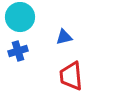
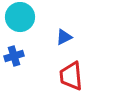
blue triangle: rotated 12 degrees counterclockwise
blue cross: moved 4 px left, 5 px down
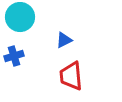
blue triangle: moved 3 px down
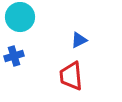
blue triangle: moved 15 px right
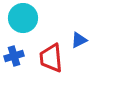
cyan circle: moved 3 px right, 1 px down
red trapezoid: moved 20 px left, 18 px up
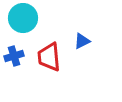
blue triangle: moved 3 px right, 1 px down
red trapezoid: moved 2 px left, 1 px up
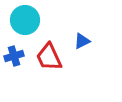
cyan circle: moved 2 px right, 2 px down
red trapezoid: rotated 20 degrees counterclockwise
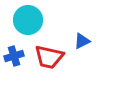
cyan circle: moved 3 px right
red trapezoid: rotated 52 degrees counterclockwise
